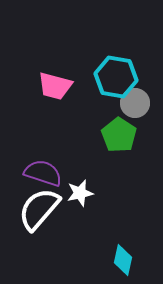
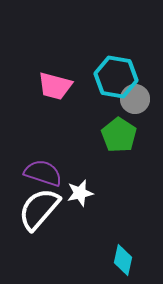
gray circle: moved 4 px up
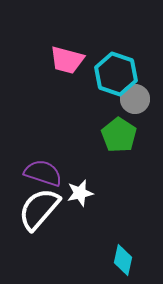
cyan hexagon: moved 3 px up; rotated 9 degrees clockwise
pink trapezoid: moved 12 px right, 26 px up
